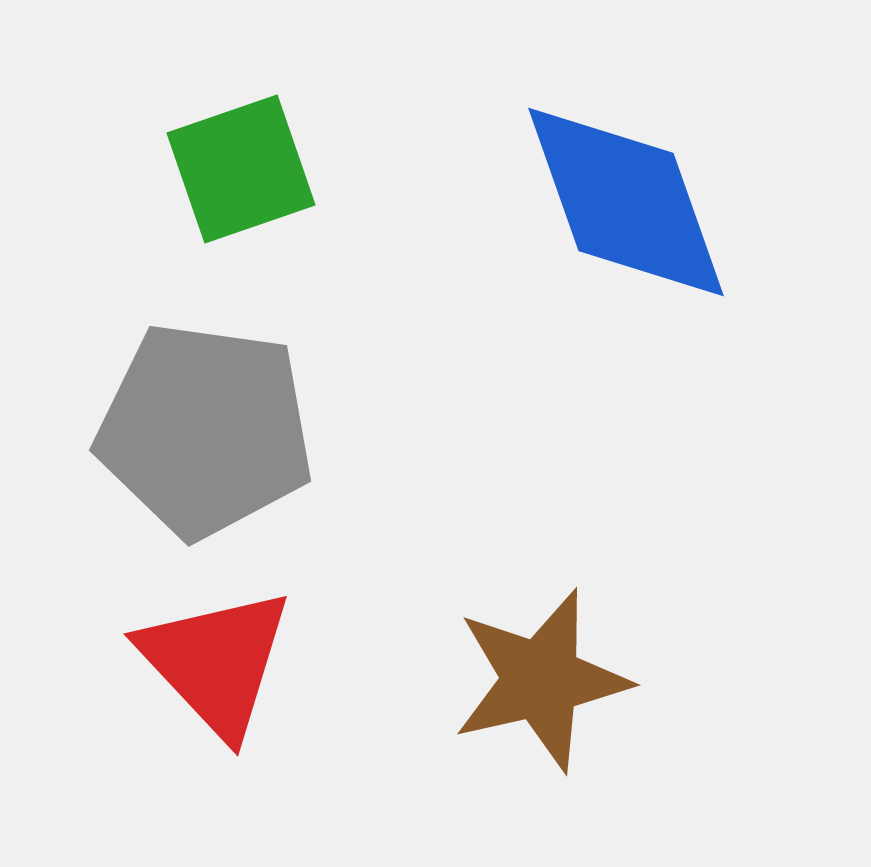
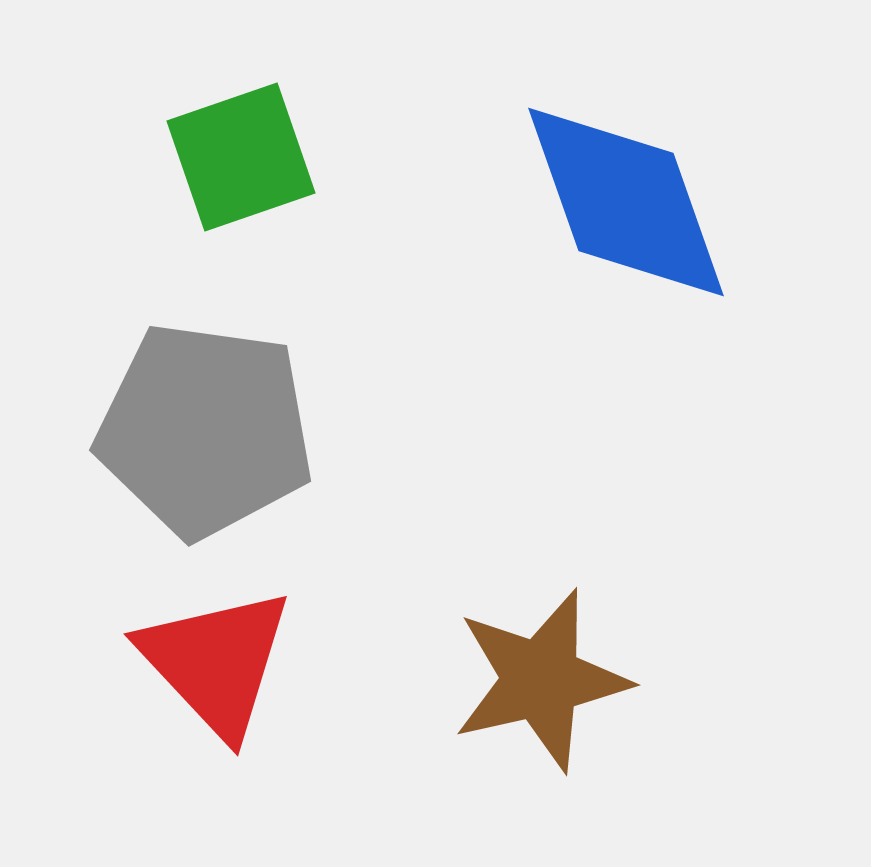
green square: moved 12 px up
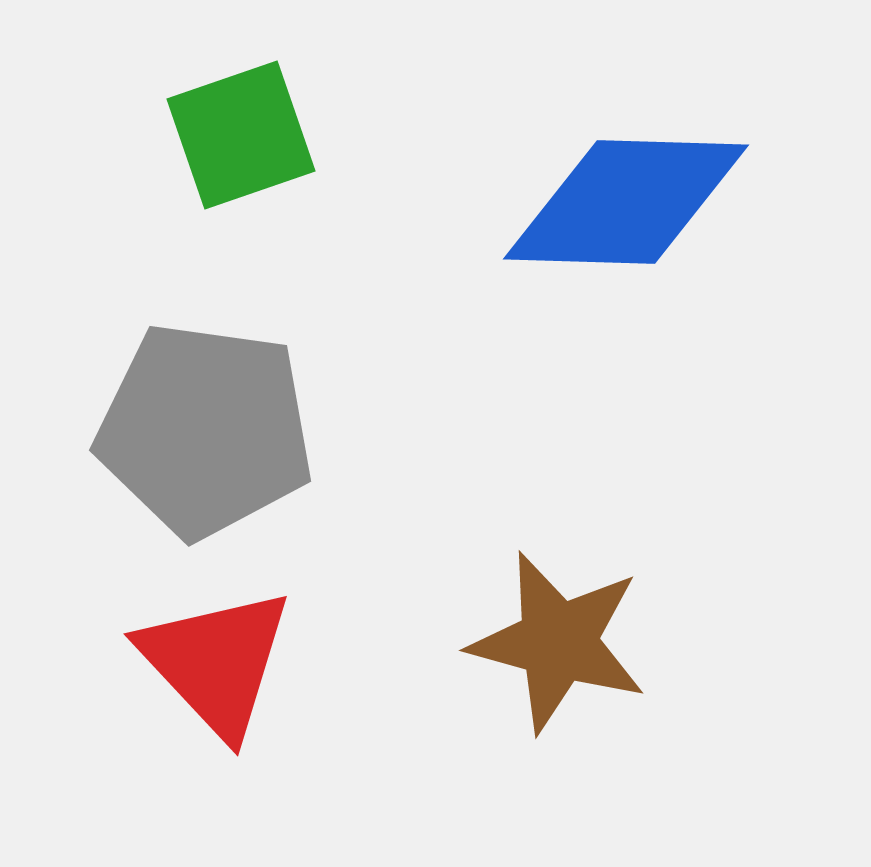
green square: moved 22 px up
blue diamond: rotated 69 degrees counterclockwise
brown star: moved 17 px right, 38 px up; rotated 28 degrees clockwise
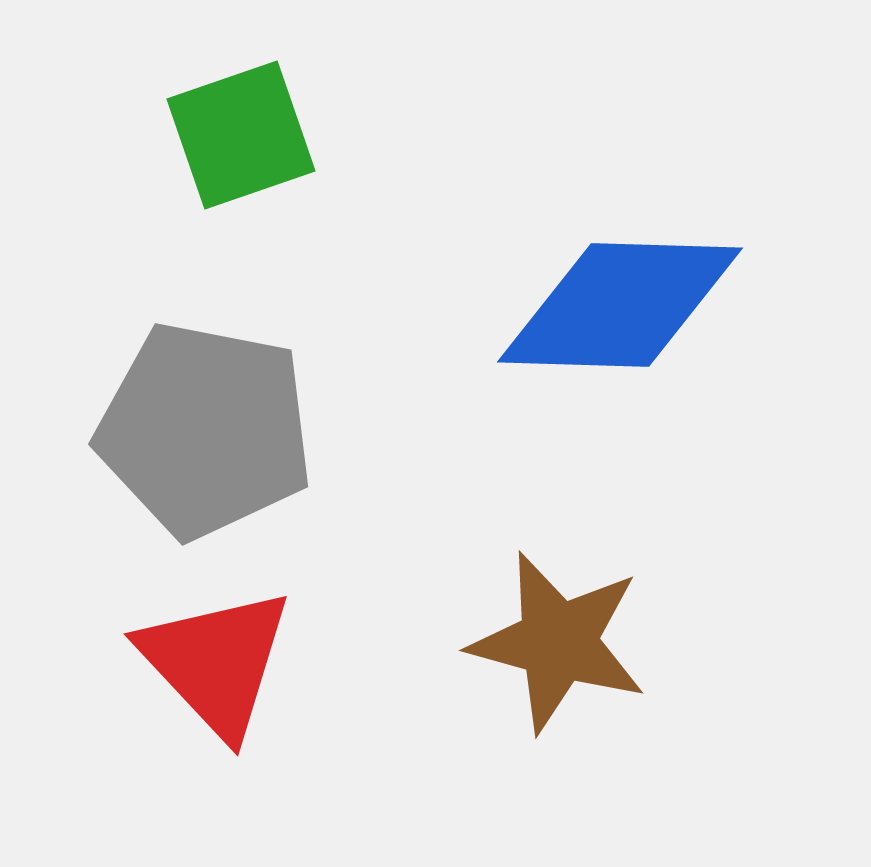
blue diamond: moved 6 px left, 103 px down
gray pentagon: rotated 3 degrees clockwise
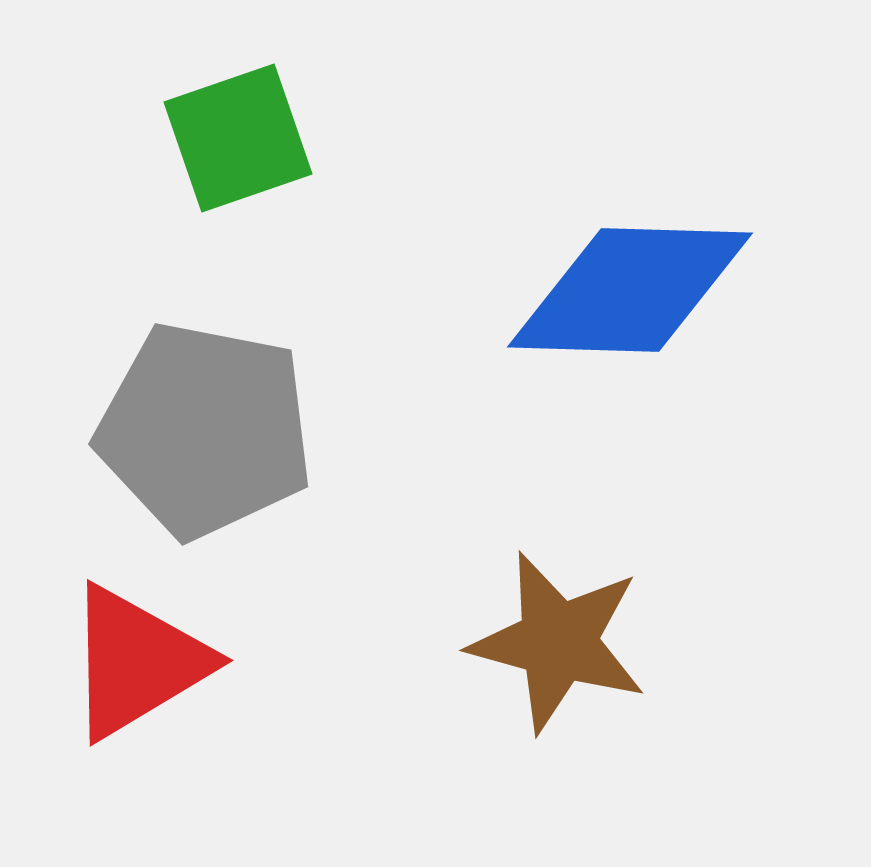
green square: moved 3 px left, 3 px down
blue diamond: moved 10 px right, 15 px up
red triangle: moved 79 px left; rotated 42 degrees clockwise
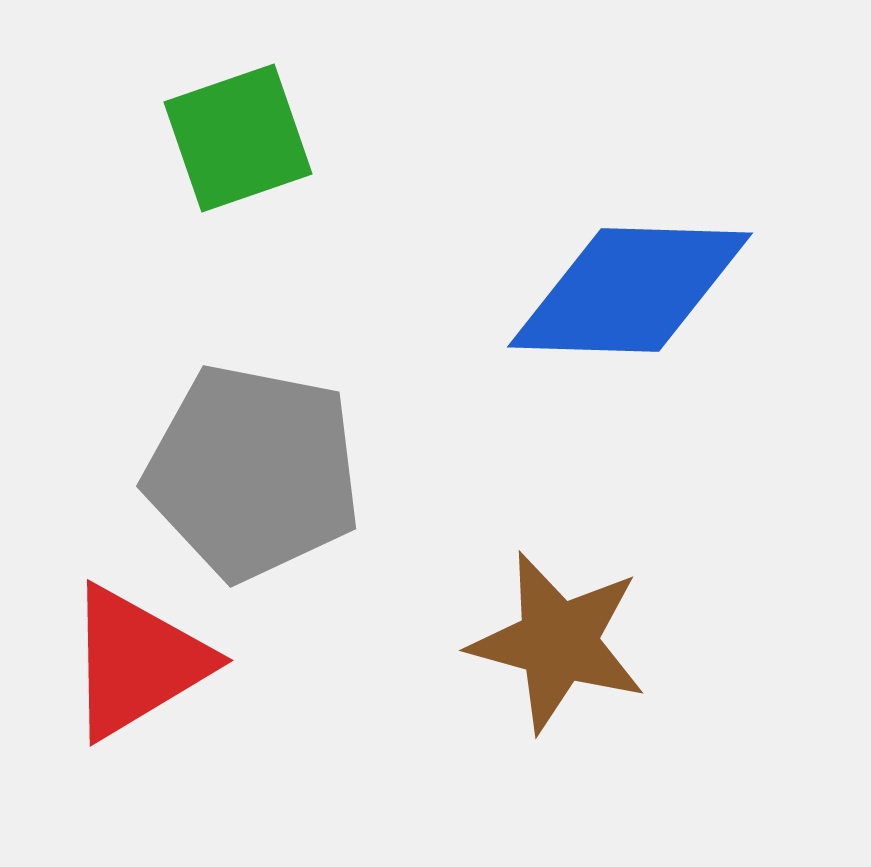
gray pentagon: moved 48 px right, 42 px down
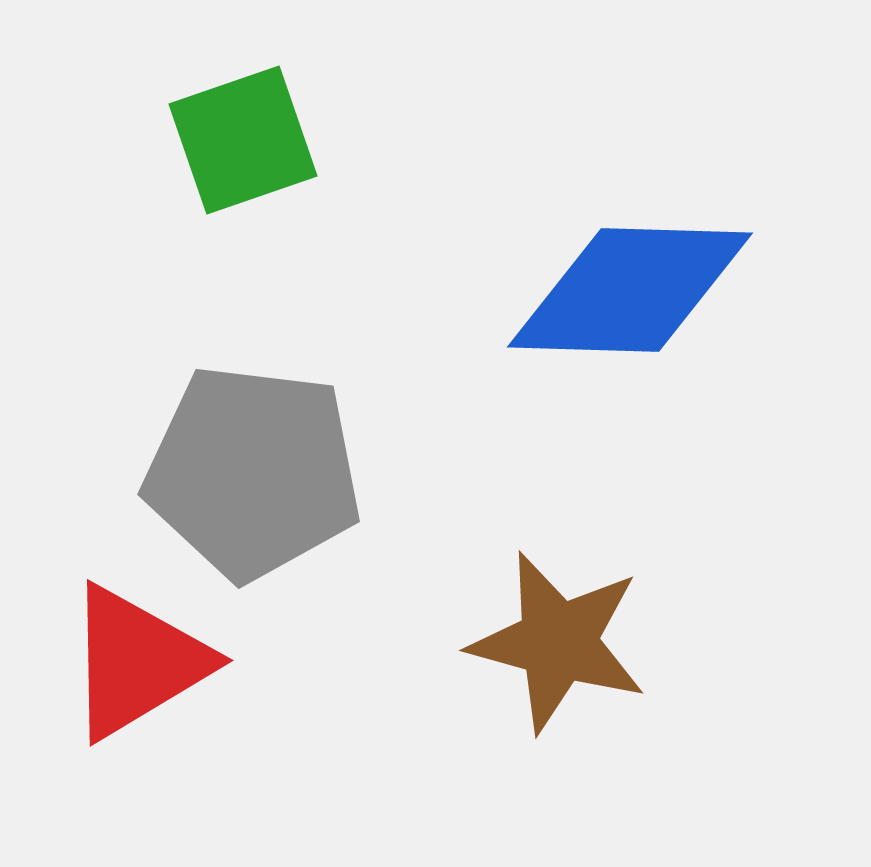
green square: moved 5 px right, 2 px down
gray pentagon: rotated 4 degrees counterclockwise
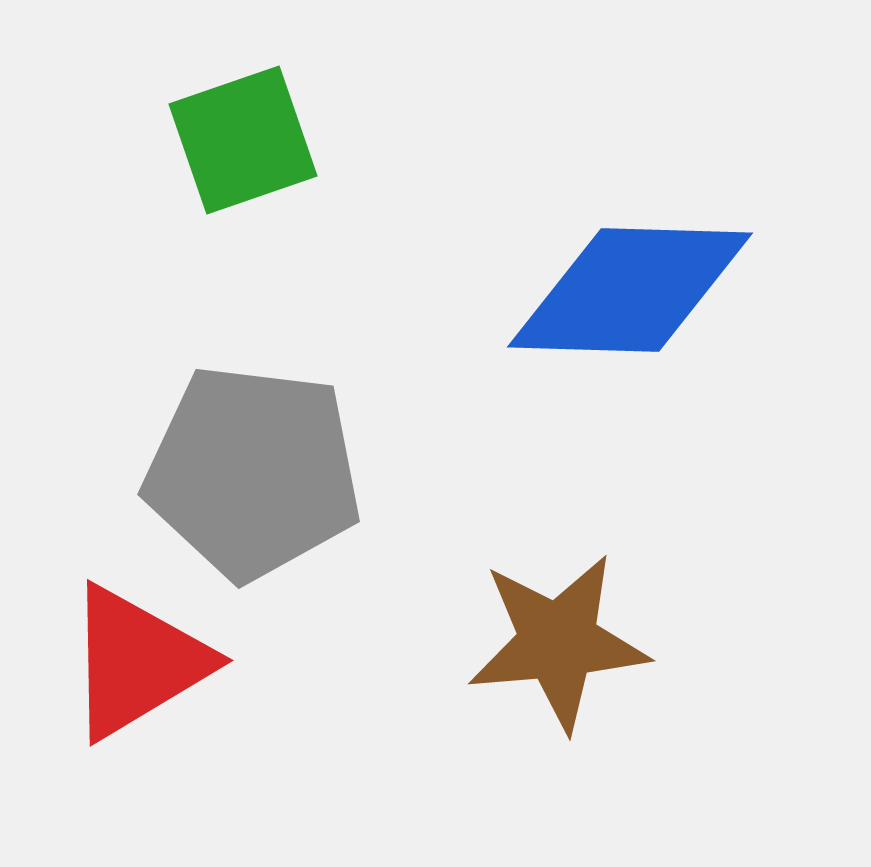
brown star: rotated 20 degrees counterclockwise
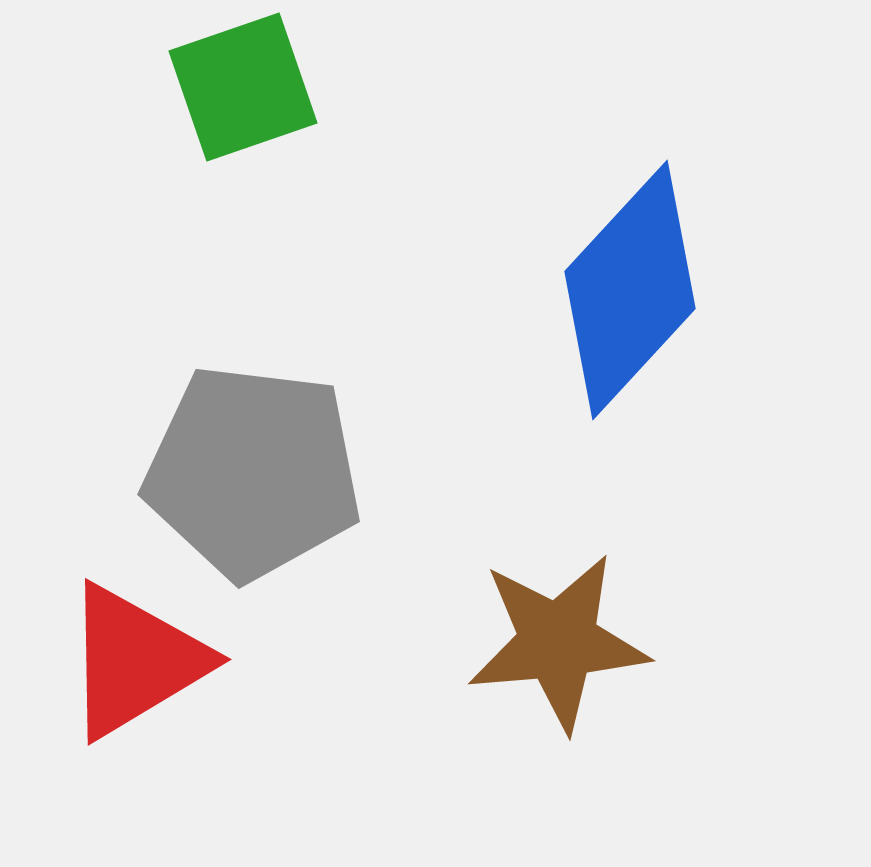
green square: moved 53 px up
blue diamond: rotated 49 degrees counterclockwise
red triangle: moved 2 px left, 1 px up
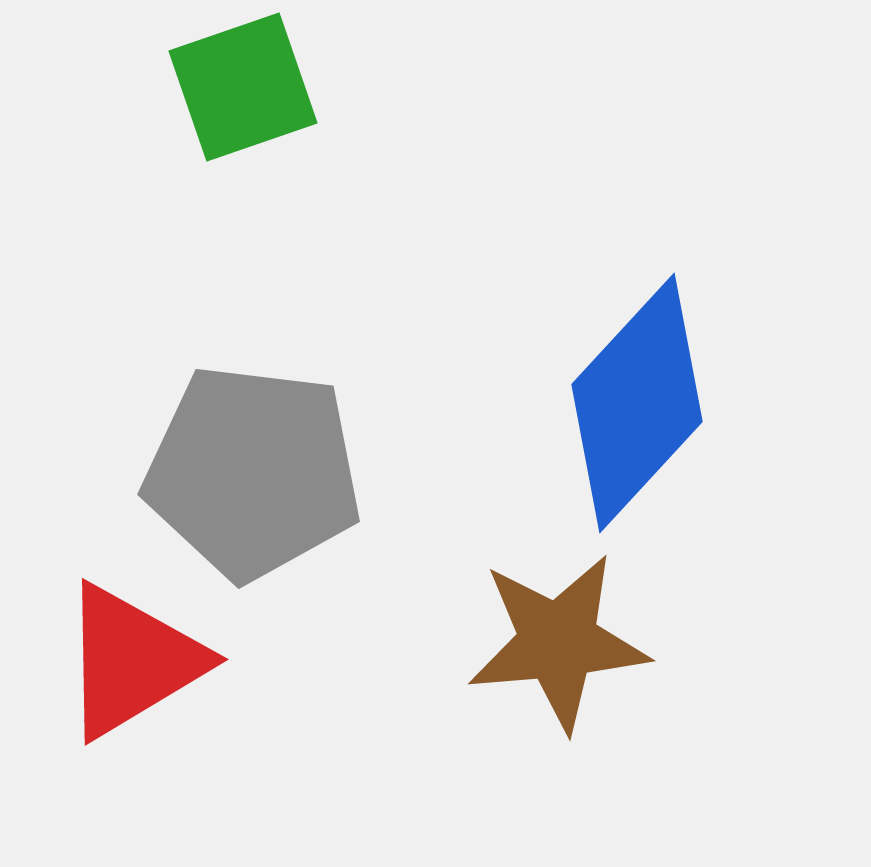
blue diamond: moved 7 px right, 113 px down
red triangle: moved 3 px left
